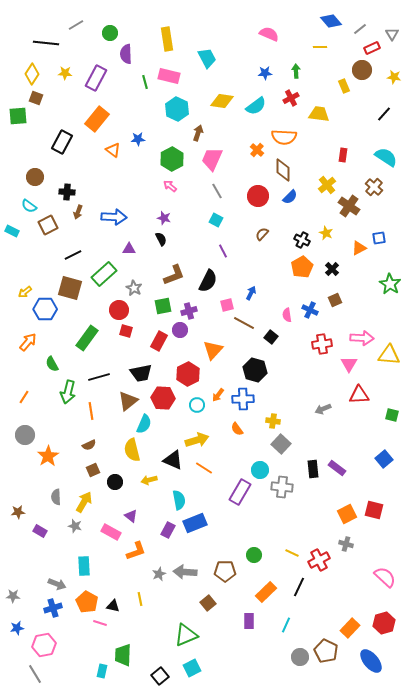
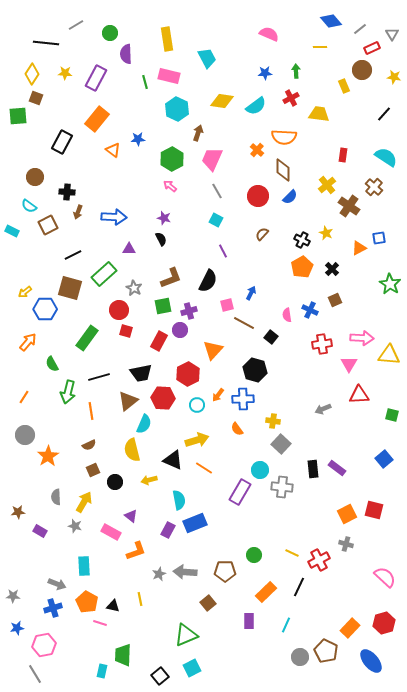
brown L-shape at (174, 275): moved 3 px left, 3 px down
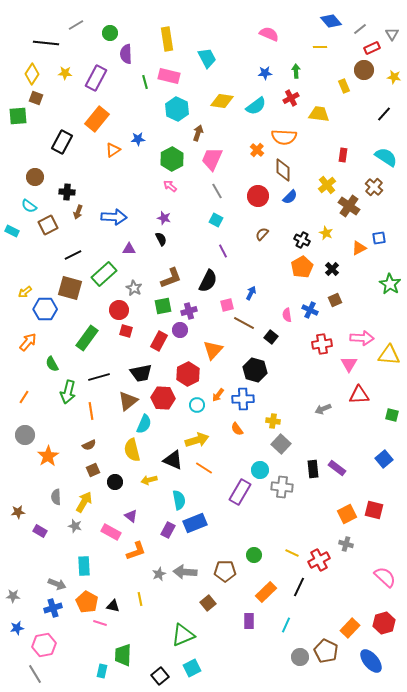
brown circle at (362, 70): moved 2 px right
orange triangle at (113, 150): rotated 49 degrees clockwise
green triangle at (186, 635): moved 3 px left
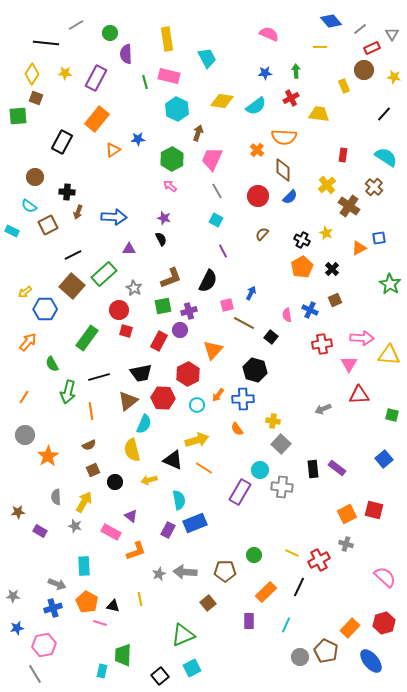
brown square at (70, 288): moved 2 px right, 2 px up; rotated 25 degrees clockwise
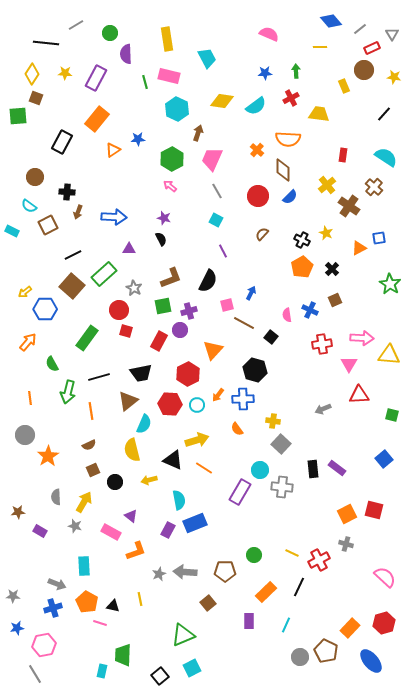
orange semicircle at (284, 137): moved 4 px right, 2 px down
orange line at (24, 397): moved 6 px right, 1 px down; rotated 40 degrees counterclockwise
red hexagon at (163, 398): moved 7 px right, 6 px down
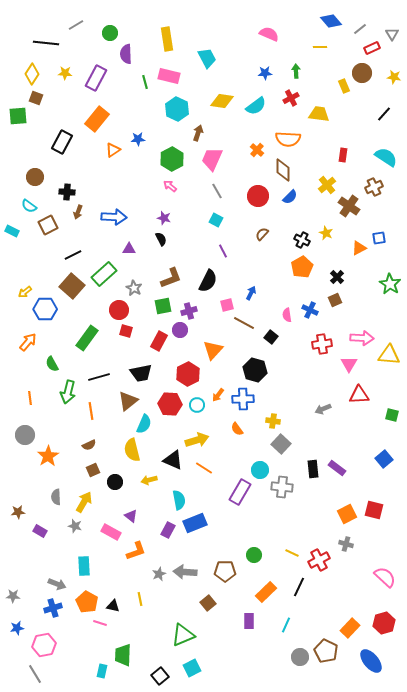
brown circle at (364, 70): moved 2 px left, 3 px down
brown cross at (374, 187): rotated 24 degrees clockwise
black cross at (332, 269): moved 5 px right, 8 px down
